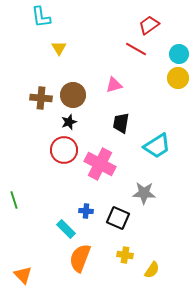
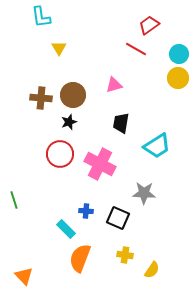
red circle: moved 4 px left, 4 px down
orange triangle: moved 1 px right, 1 px down
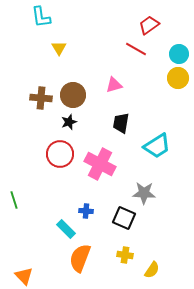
black square: moved 6 px right
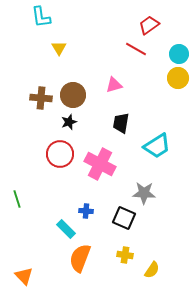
green line: moved 3 px right, 1 px up
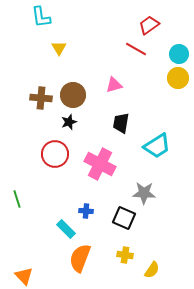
red circle: moved 5 px left
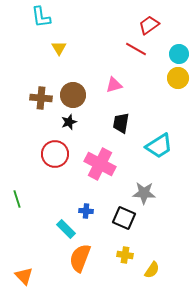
cyan trapezoid: moved 2 px right
